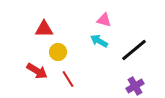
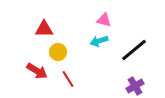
cyan arrow: rotated 48 degrees counterclockwise
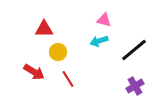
red arrow: moved 3 px left, 1 px down
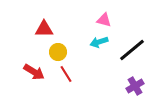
cyan arrow: moved 1 px down
black line: moved 2 px left
red line: moved 2 px left, 5 px up
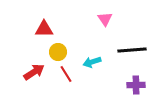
pink triangle: moved 1 px right, 1 px up; rotated 42 degrees clockwise
cyan arrow: moved 7 px left, 20 px down
black line: rotated 36 degrees clockwise
red arrow: rotated 65 degrees counterclockwise
purple cross: moved 1 px right, 1 px up; rotated 30 degrees clockwise
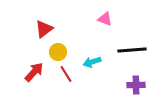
pink triangle: rotated 35 degrees counterclockwise
red triangle: rotated 36 degrees counterclockwise
red arrow: rotated 15 degrees counterclockwise
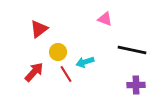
red triangle: moved 5 px left
black line: rotated 16 degrees clockwise
cyan arrow: moved 7 px left
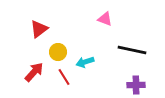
red line: moved 2 px left, 3 px down
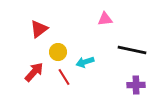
pink triangle: rotated 28 degrees counterclockwise
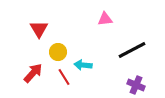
red triangle: rotated 24 degrees counterclockwise
black line: rotated 40 degrees counterclockwise
cyan arrow: moved 2 px left, 3 px down; rotated 24 degrees clockwise
red arrow: moved 1 px left, 1 px down
purple cross: rotated 24 degrees clockwise
